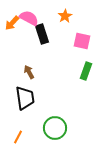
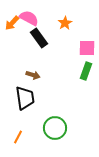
orange star: moved 7 px down
black rectangle: moved 3 px left, 4 px down; rotated 18 degrees counterclockwise
pink square: moved 5 px right, 7 px down; rotated 12 degrees counterclockwise
brown arrow: moved 4 px right, 3 px down; rotated 136 degrees clockwise
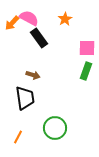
orange star: moved 4 px up
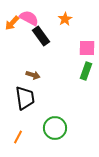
black rectangle: moved 2 px right, 2 px up
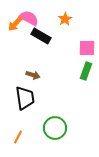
orange arrow: moved 3 px right, 1 px down
black rectangle: rotated 24 degrees counterclockwise
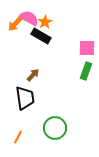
orange star: moved 20 px left, 3 px down
brown arrow: rotated 64 degrees counterclockwise
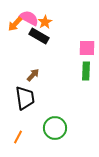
black rectangle: moved 2 px left
green rectangle: rotated 18 degrees counterclockwise
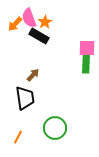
pink semicircle: rotated 138 degrees counterclockwise
green rectangle: moved 7 px up
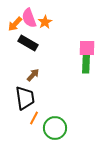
black rectangle: moved 11 px left, 7 px down
orange line: moved 16 px right, 19 px up
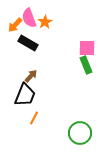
orange arrow: moved 1 px down
green rectangle: moved 1 px down; rotated 24 degrees counterclockwise
brown arrow: moved 2 px left, 1 px down
black trapezoid: moved 3 px up; rotated 30 degrees clockwise
green circle: moved 25 px right, 5 px down
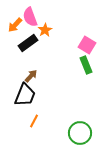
pink semicircle: moved 1 px right, 1 px up
orange star: moved 8 px down
black rectangle: rotated 66 degrees counterclockwise
pink square: moved 3 px up; rotated 30 degrees clockwise
orange line: moved 3 px down
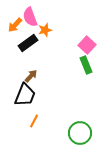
orange star: rotated 16 degrees clockwise
pink square: rotated 12 degrees clockwise
